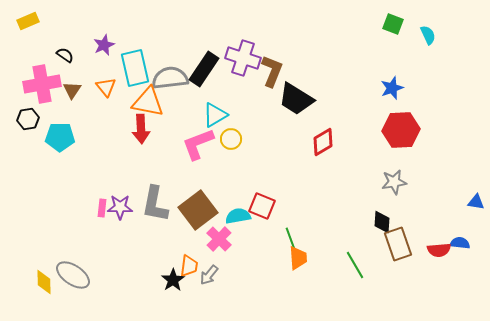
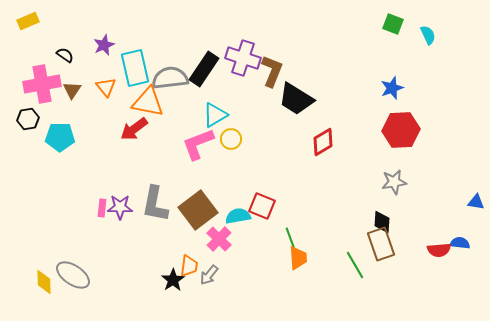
red arrow at (141, 129): moved 7 px left; rotated 56 degrees clockwise
brown rectangle at (398, 244): moved 17 px left
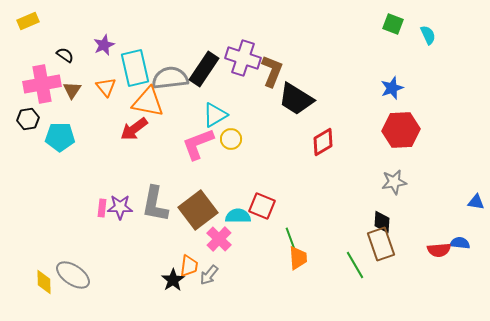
cyan semicircle at (238, 216): rotated 10 degrees clockwise
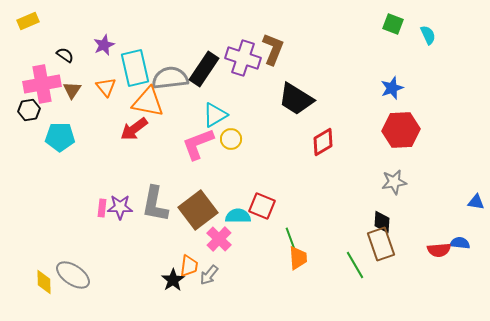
brown L-shape at (272, 71): moved 1 px right, 22 px up
black hexagon at (28, 119): moved 1 px right, 9 px up
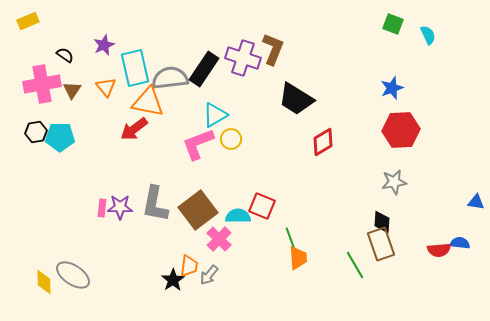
black hexagon at (29, 110): moved 7 px right, 22 px down
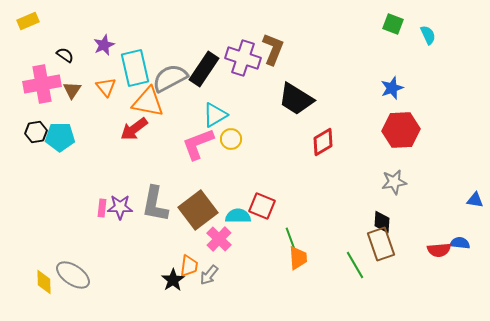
gray semicircle at (170, 78): rotated 21 degrees counterclockwise
blue triangle at (476, 202): moved 1 px left, 2 px up
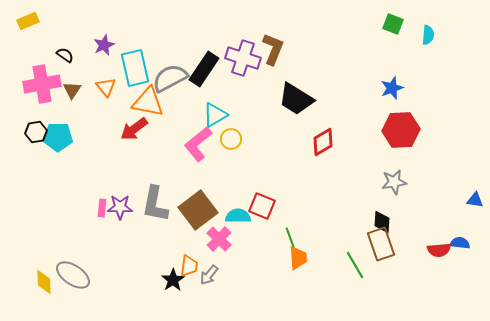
cyan semicircle at (428, 35): rotated 30 degrees clockwise
cyan pentagon at (60, 137): moved 2 px left
pink L-shape at (198, 144): rotated 18 degrees counterclockwise
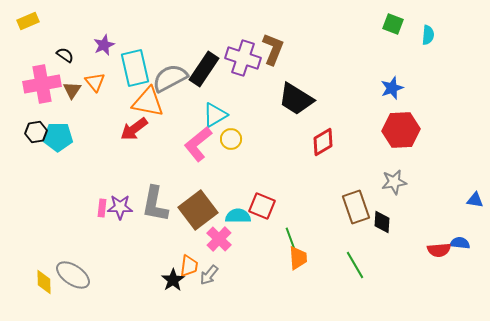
orange triangle at (106, 87): moved 11 px left, 5 px up
brown rectangle at (381, 244): moved 25 px left, 37 px up
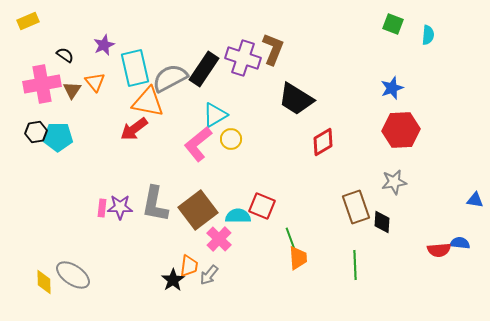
green line at (355, 265): rotated 28 degrees clockwise
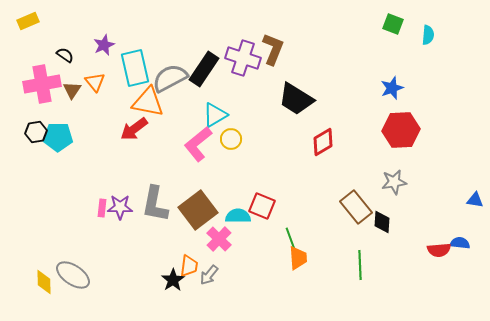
brown rectangle at (356, 207): rotated 20 degrees counterclockwise
green line at (355, 265): moved 5 px right
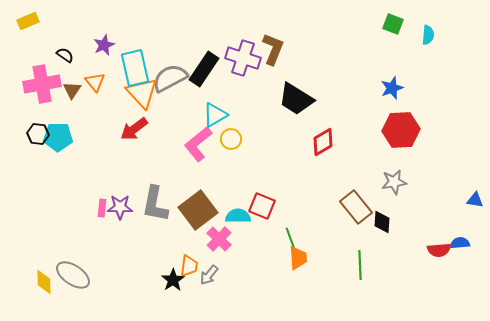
orange triangle at (148, 102): moved 6 px left, 9 px up; rotated 36 degrees clockwise
black hexagon at (36, 132): moved 2 px right, 2 px down; rotated 15 degrees clockwise
blue semicircle at (460, 243): rotated 12 degrees counterclockwise
